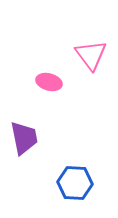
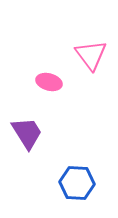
purple trapezoid: moved 3 px right, 5 px up; rotated 21 degrees counterclockwise
blue hexagon: moved 2 px right
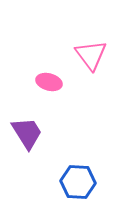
blue hexagon: moved 1 px right, 1 px up
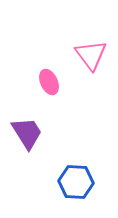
pink ellipse: rotated 50 degrees clockwise
blue hexagon: moved 2 px left
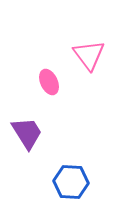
pink triangle: moved 2 px left
blue hexagon: moved 5 px left
